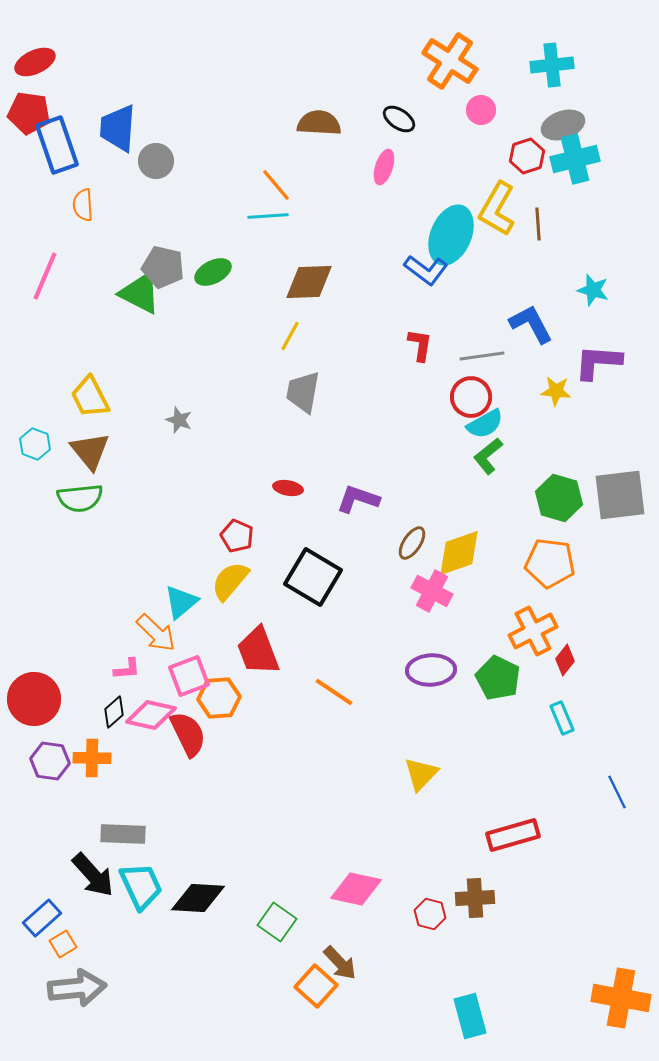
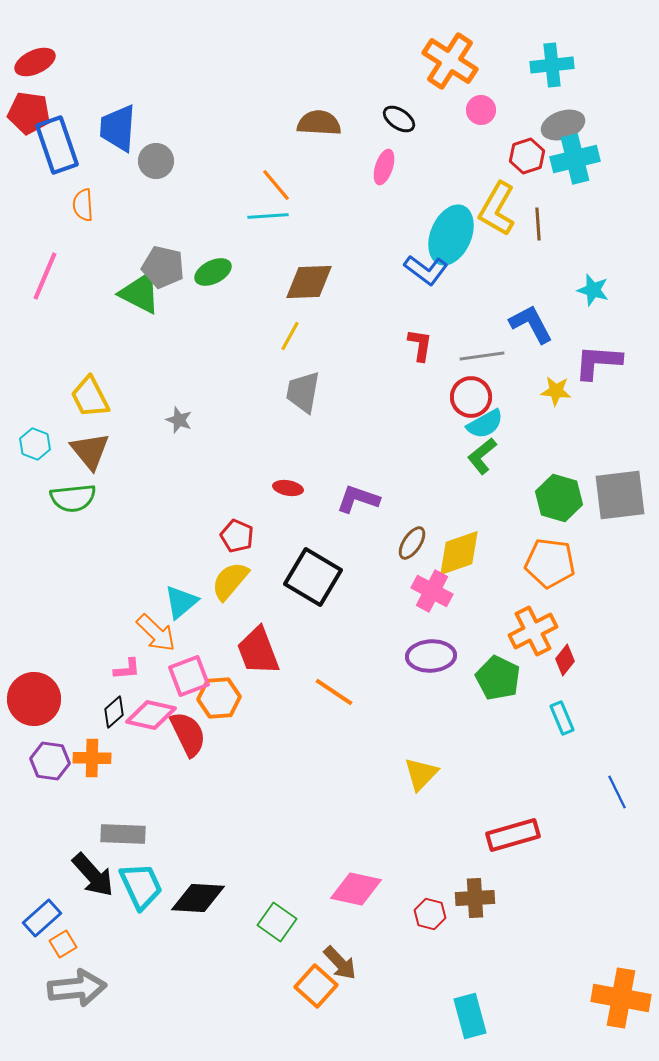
green L-shape at (488, 456): moved 6 px left
green semicircle at (80, 498): moved 7 px left
purple ellipse at (431, 670): moved 14 px up
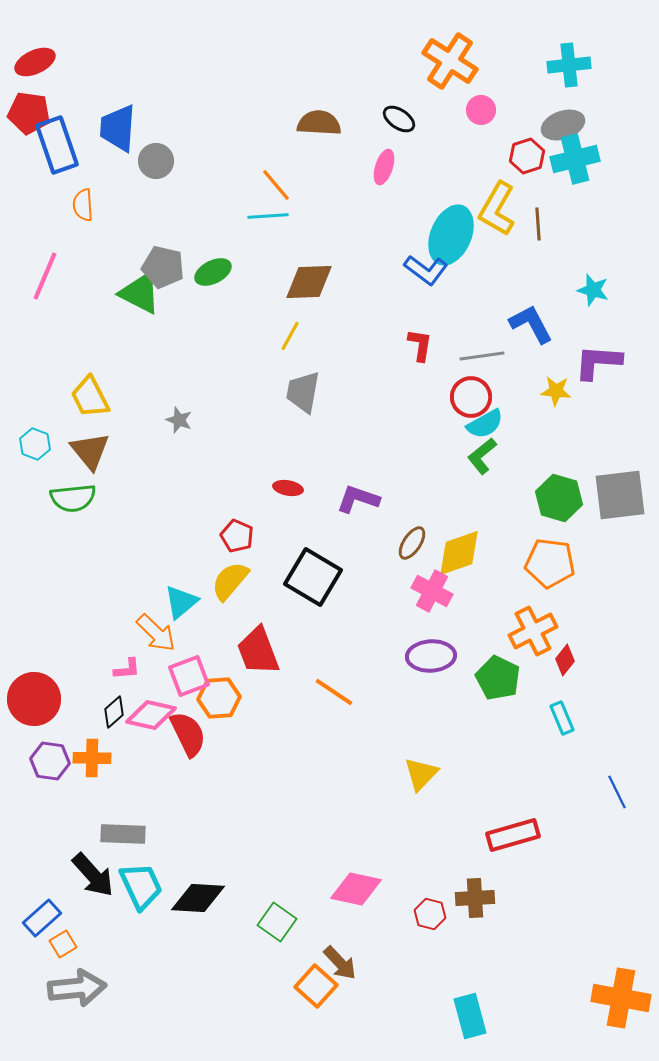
cyan cross at (552, 65): moved 17 px right
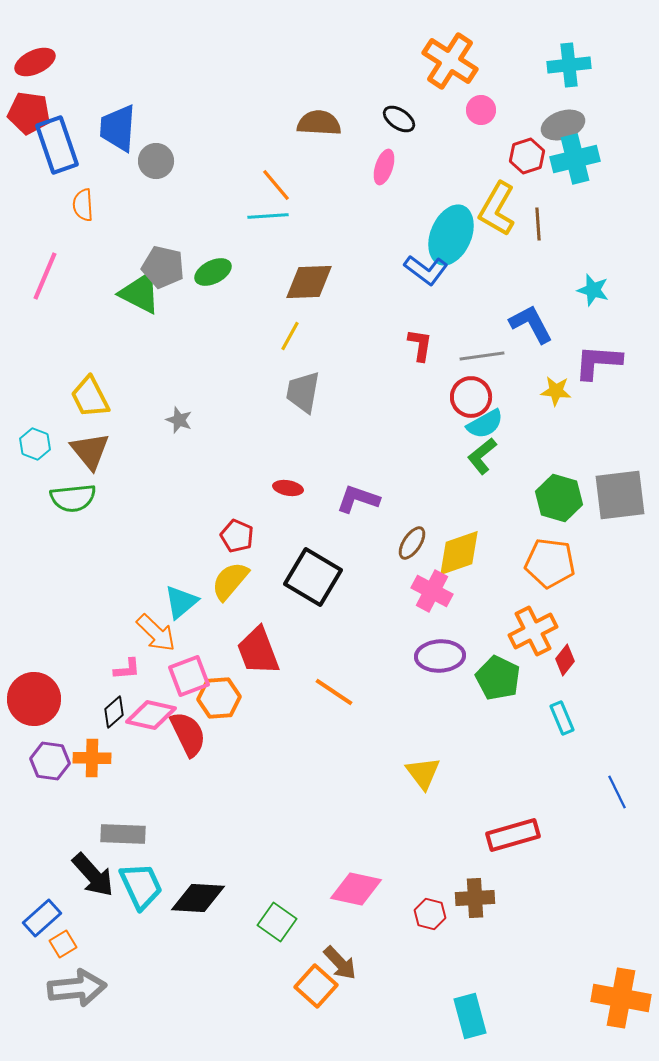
purple ellipse at (431, 656): moved 9 px right
yellow triangle at (421, 774): moved 2 px right, 1 px up; rotated 21 degrees counterclockwise
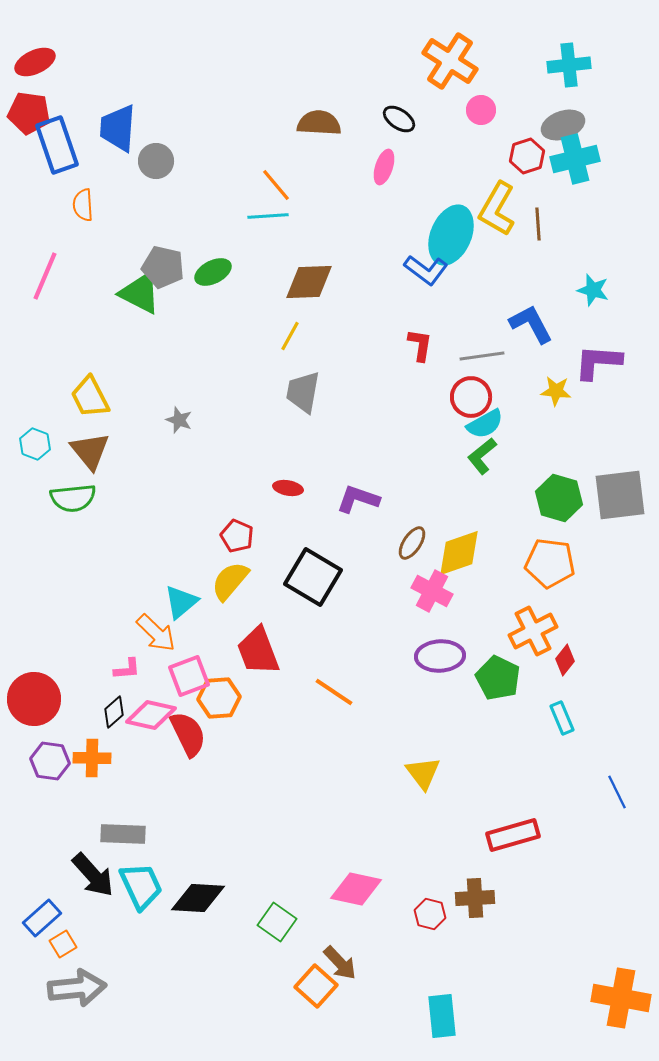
cyan rectangle at (470, 1016): moved 28 px left; rotated 9 degrees clockwise
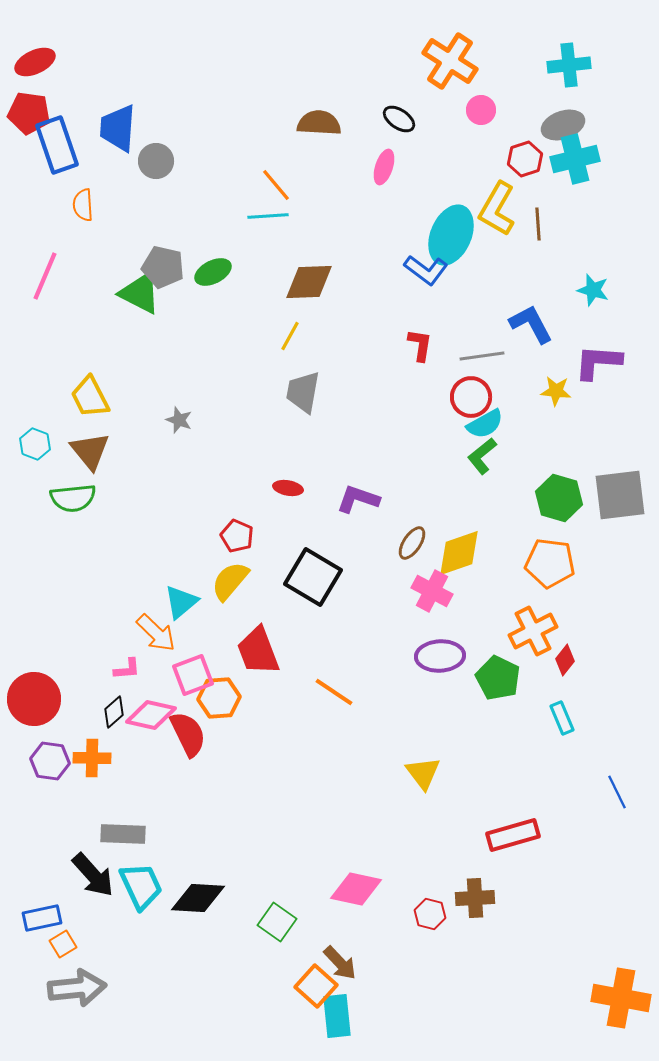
red hexagon at (527, 156): moved 2 px left, 3 px down
pink square at (189, 676): moved 4 px right, 1 px up
blue rectangle at (42, 918): rotated 30 degrees clockwise
cyan rectangle at (442, 1016): moved 105 px left
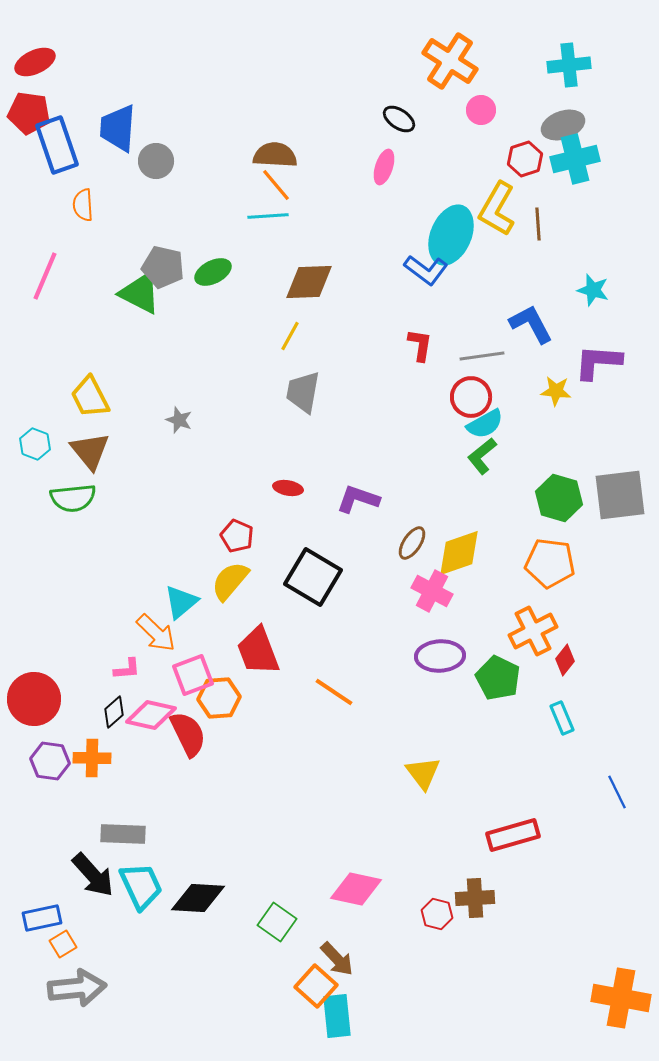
brown semicircle at (319, 123): moved 44 px left, 32 px down
red hexagon at (430, 914): moved 7 px right
brown arrow at (340, 963): moved 3 px left, 4 px up
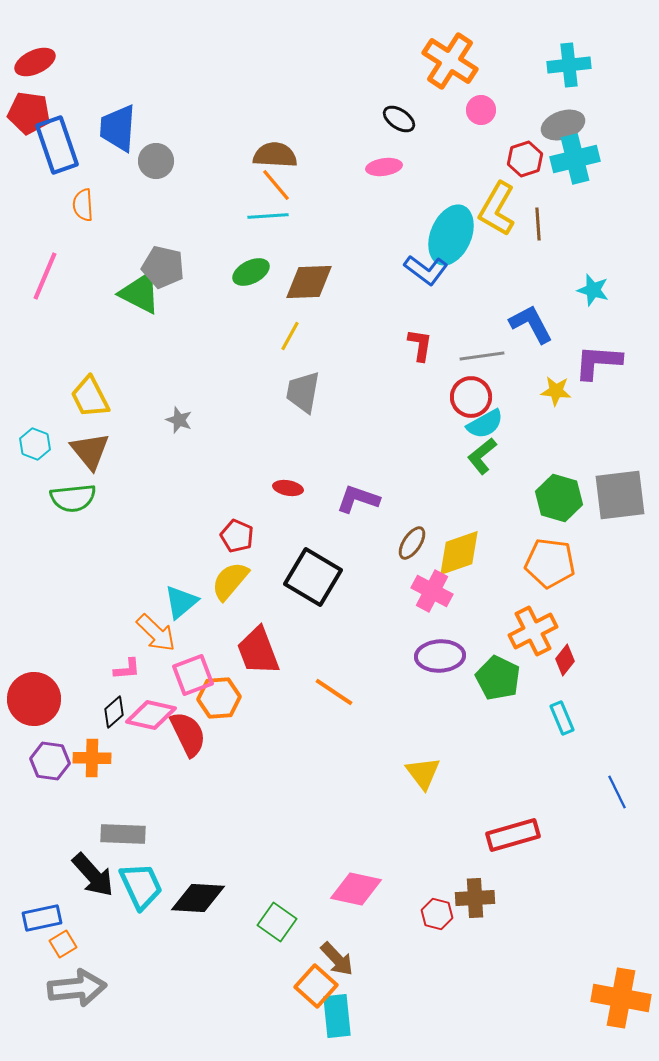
pink ellipse at (384, 167): rotated 64 degrees clockwise
green ellipse at (213, 272): moved 38 px right
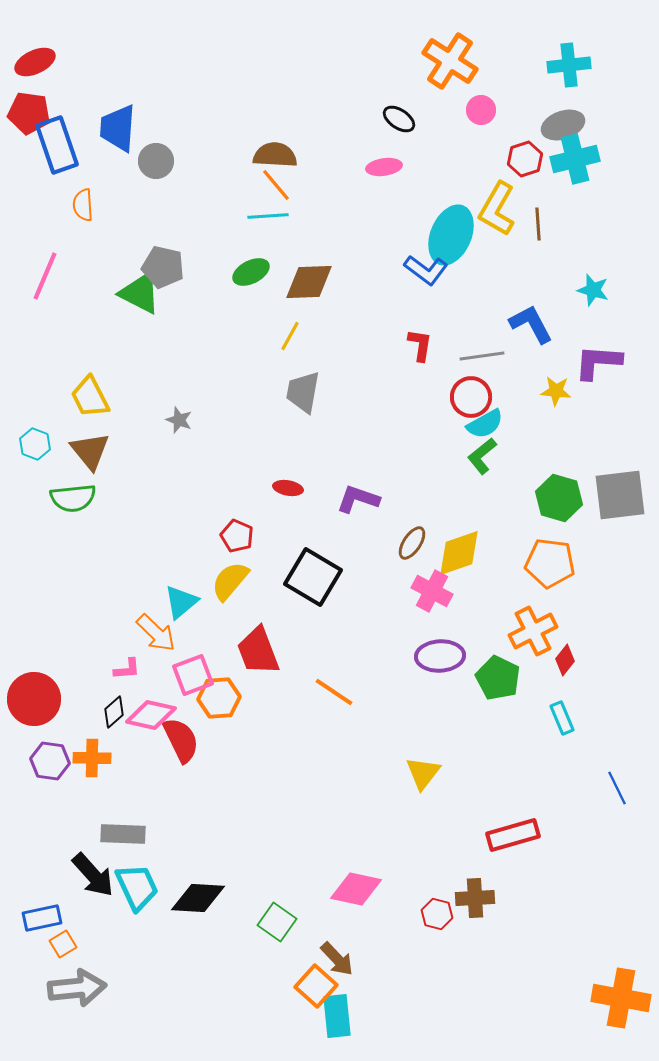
red semicircle at (188, 734): moved 7 px left, 6 px down
yellow triangle at (423, 773): rotated 15 degrees clockwise
blue line at (617, 792): moved 4 px up
cyan trapezoid at (141, 886): moved 4 px left, 1 px down
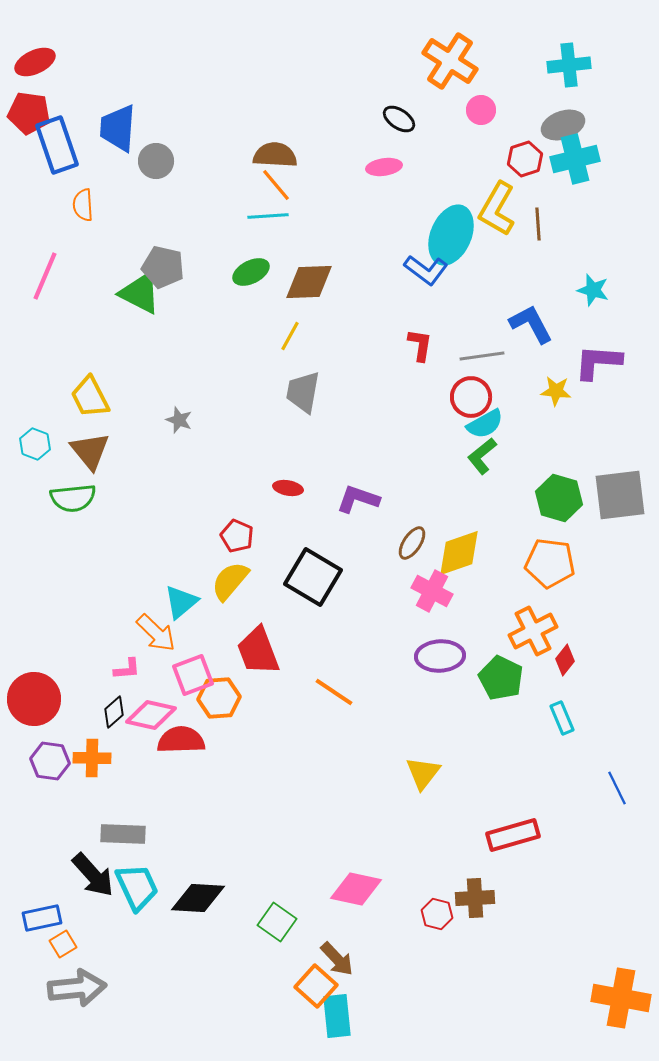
green pentagon at (498, 678): moved 3 px right
red semicircle at (181, 740): rotated 66 degrees counterclockwise
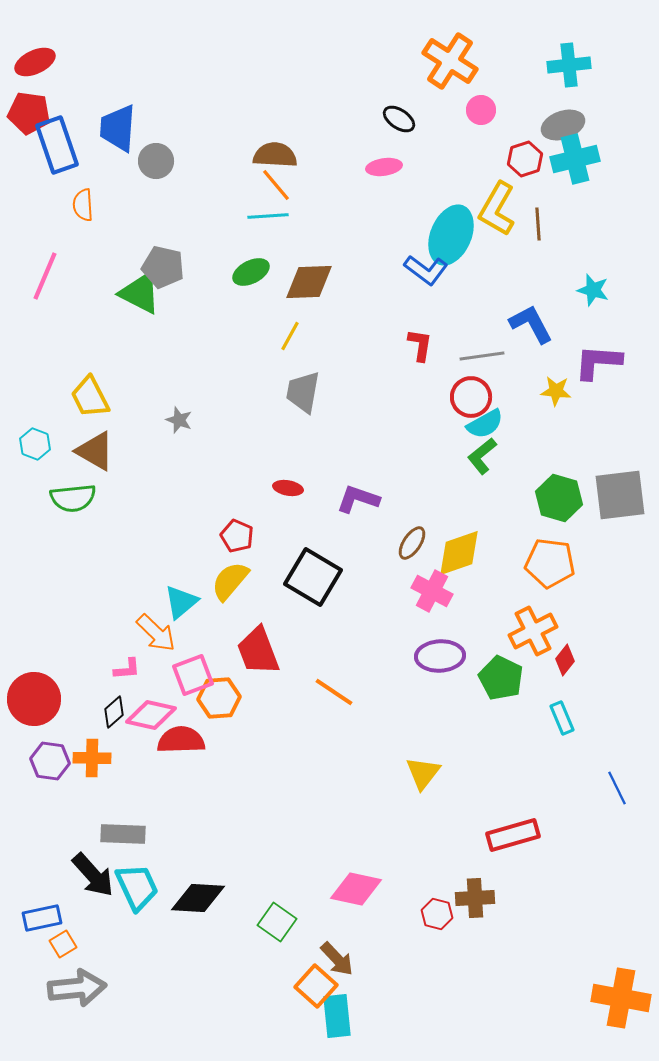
brown triangle at (90, 451): moved 5 px right; rotated 21 degrees counterclockwise
